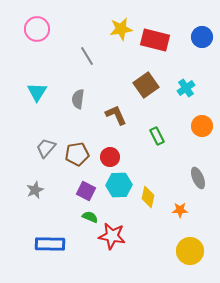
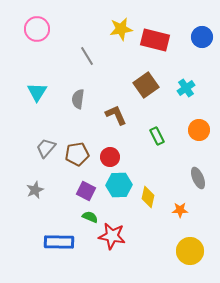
orange circle: moved 3 px left, 4 px down
blue rectangle: moved 9 px right, 2 px up
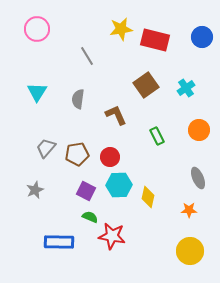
orange star: moved 9 px right
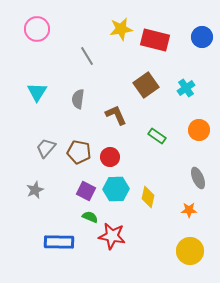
green rectangle: rotated 30 degrees counterclockwise
brown pentagon: moved 2 px right, 2 px up; rotated 20 degrees clockwise
cyan hexagon: moved 3 px left, 4 px down
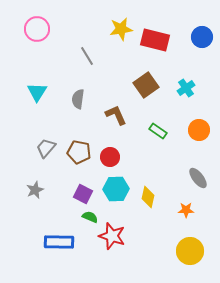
green rectangle: moved 1 px right, 5 px up
gray ellipse: rotated 15 degrees counterclockwise
purple square: moved 3 px left, 3 px down
orange star: moved 3 px left
red star: rotated 8 degrees clockwise
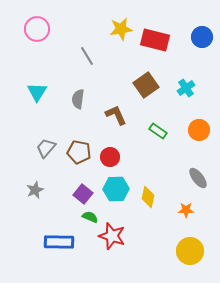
purple square: rotated 12 degrees clockwise
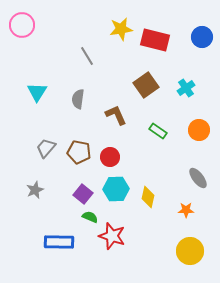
pink circle: moved 15 px left, 4 px up
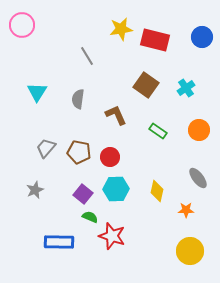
brown square: rotated 20 degrees counterclockwise
yellow diamond: moved 9 px right, 6 px up
